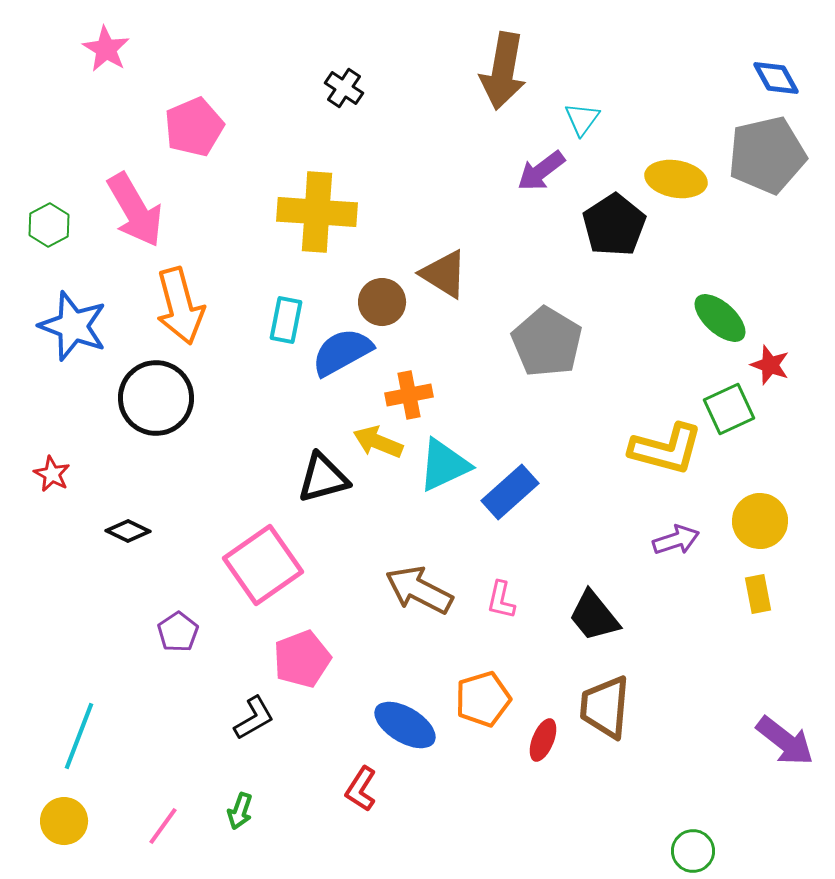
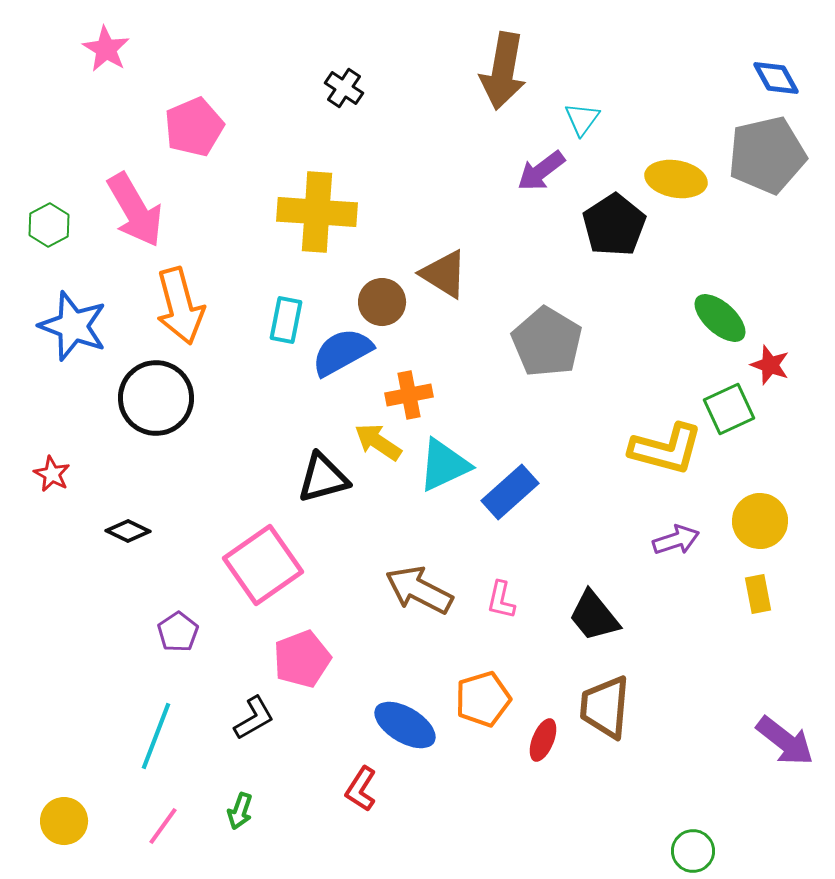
yellow arrow at (378, 442): rotated 12 degrees clockwise
cyan line at (79, 736): moved 77 px right
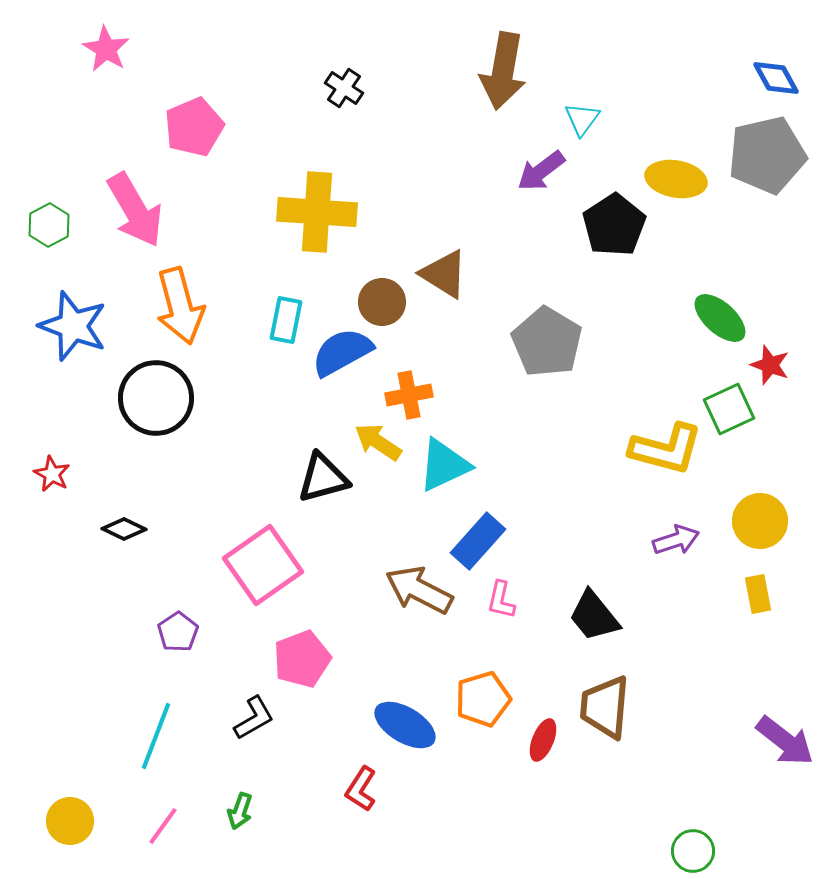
blue rectangle at (510, 492): moved 32 px left, 49 px down; rotated 6 degrees counterclockwise
black diamond at (128, 531): moved 4 px left, 2 px up
yellow circle at (64, 821): moved 6 px right
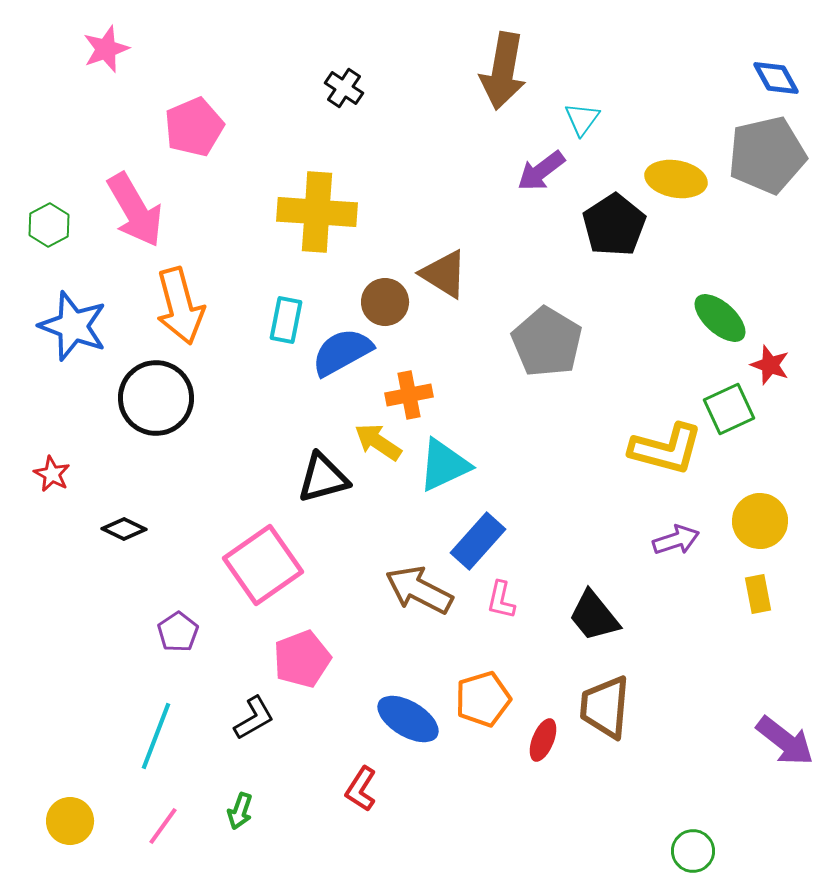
pink star at (106, 49): rotated 21 degrees clockwise
brown circle at (382, 302): moved 3 px right
blue ellipse at (405, 725): moved 3 px right, 6 px up
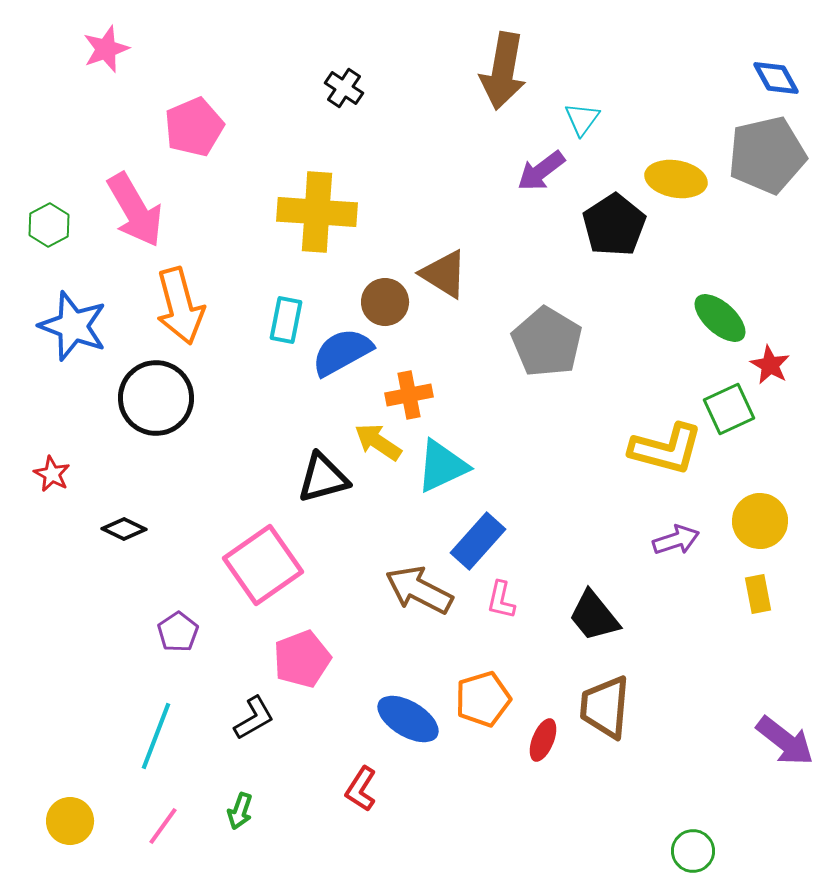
red star at (770, 365): rotated 9 degrees clockwise
cyan triangle at (444, 465): moved 2 px left, 1 px down
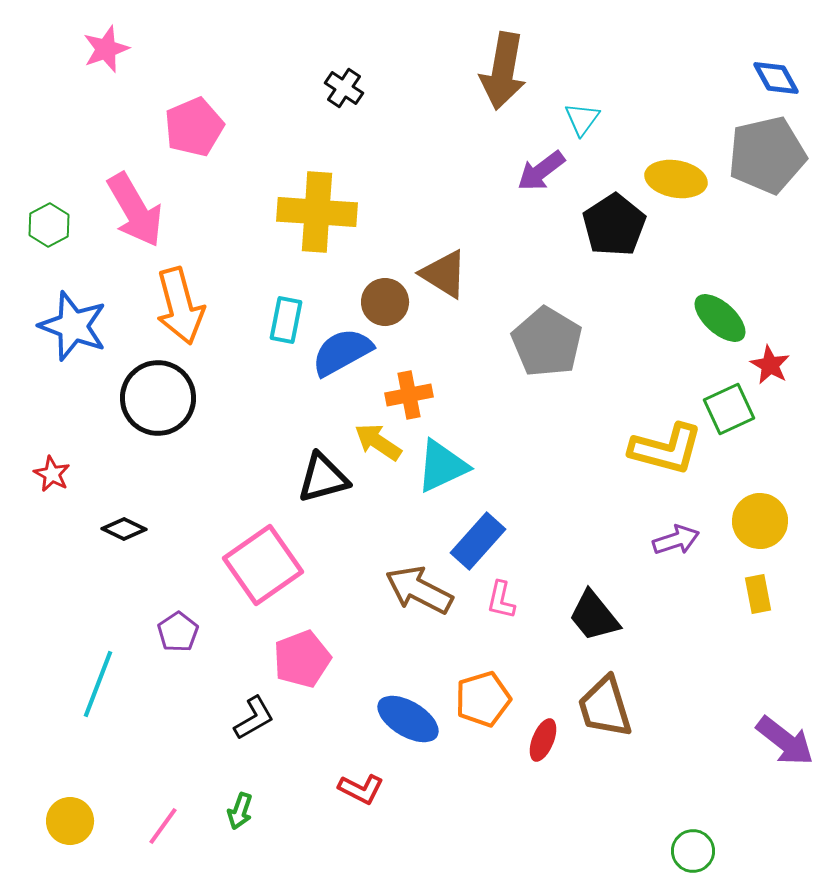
black circle at (156, 398): moved 2 px right
brown trapezoid at (605, 707): rotated 22 degrees counterclockwise
cyan line at (156, 736): moved 58 px left, 52 px up
red L-shape at (361, 789): rotated 96 degrees counterclockwise
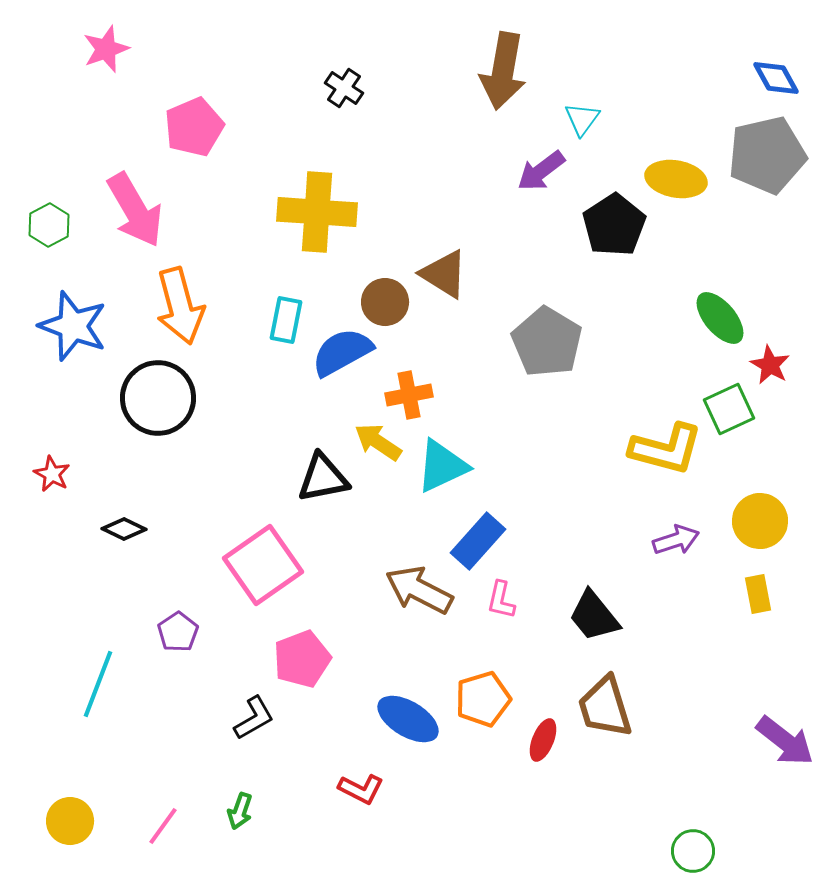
green ellipse at (720, 318): rotated 8 degrees clockwise
black triangle at (323, 478): rotated 4 degrees clockwise
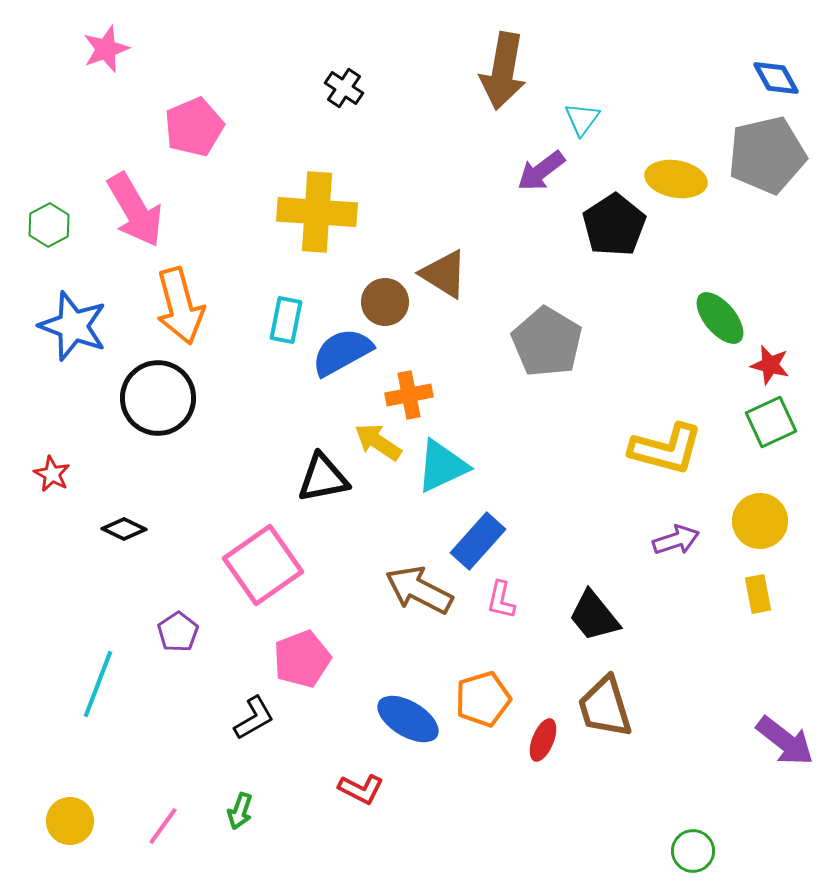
red star at (770, 365): rotated 15 degrees counterclockwise
green square at (729, 409): moved 42 px right, 13 px down
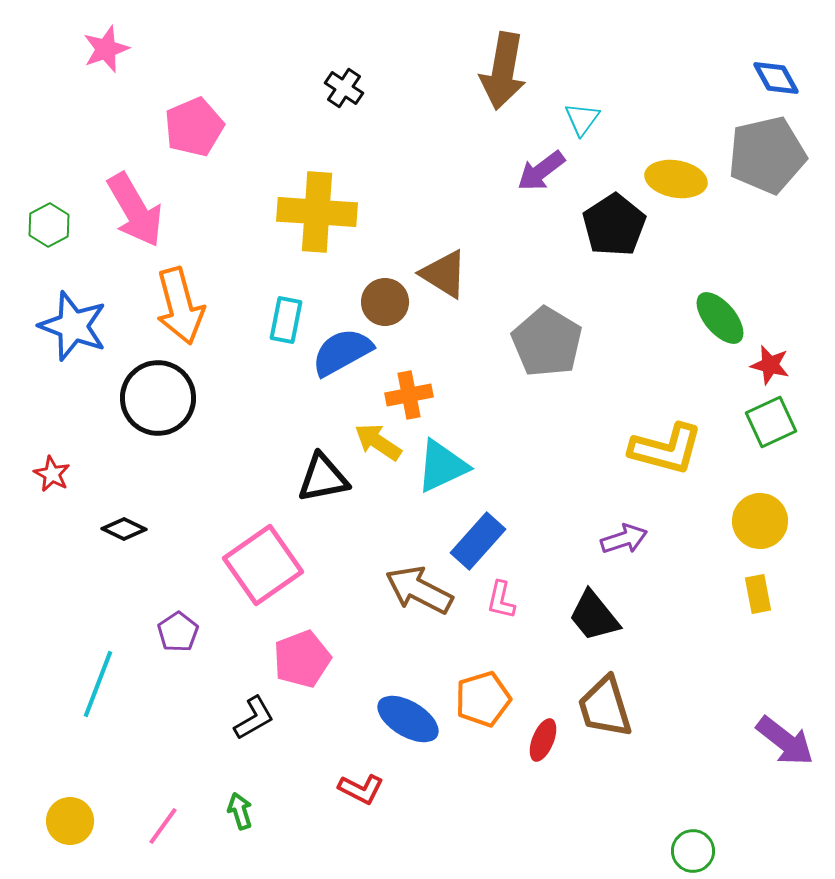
purple arrow at (676, 540): moved 52 px left, 1 px up
green arrow at (240, 811): rotated 144 degrees clockwise
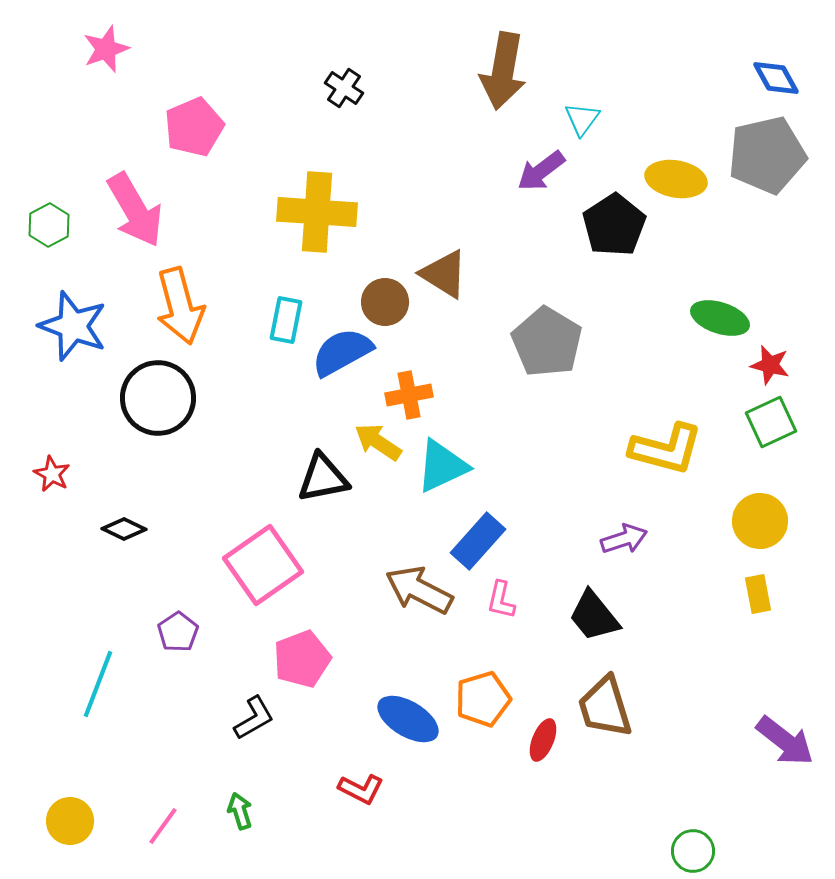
green ellipse at (720, 318): rotated 32 degrees counterclockwise
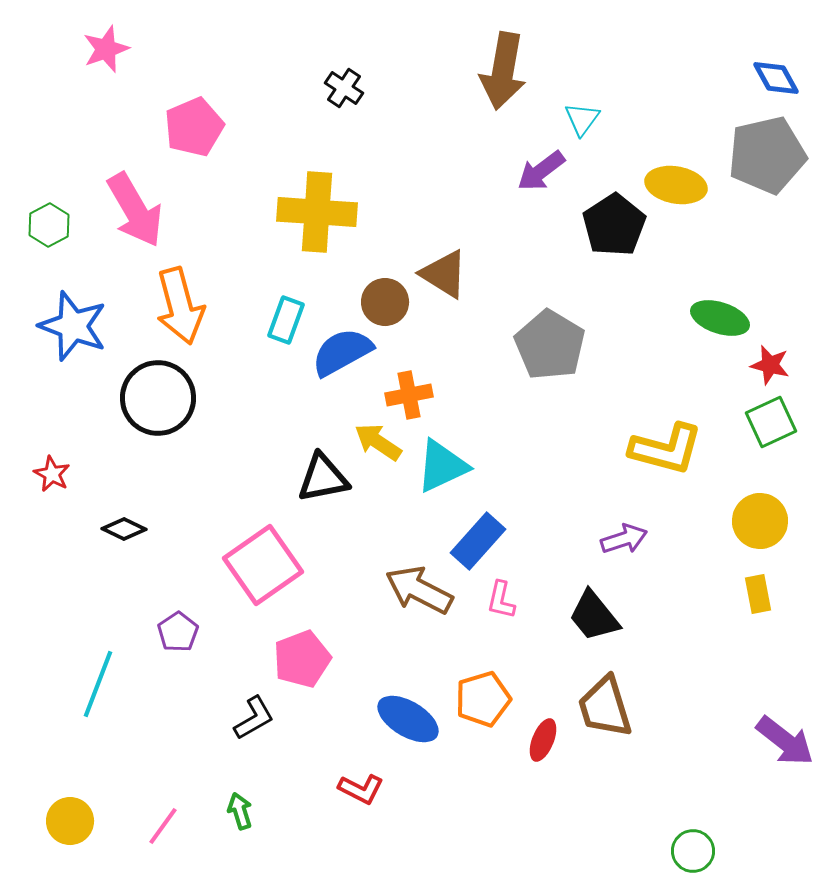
yellow ellipse at (676, 179): moved 6 px down
cyan rectangle at (286, 320): rotated 9 degrees clockwise
gray pentagon at (547, 342): moved 3 px right, 3 px down
